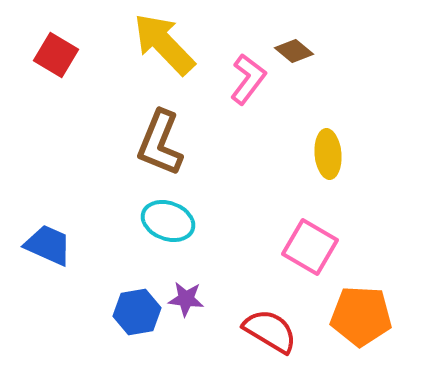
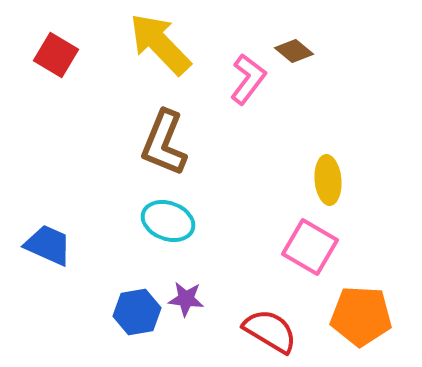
yellow arrow: moved 4 px left
brown L-shape: moved 4 px right
yellow ellipse: moved 26 px down
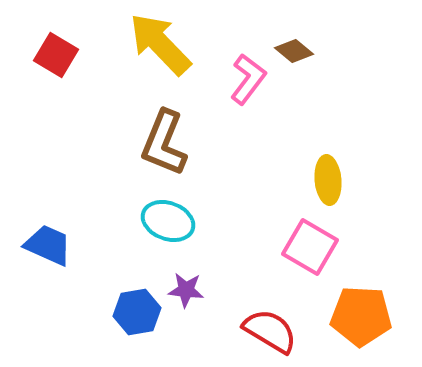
purple star: moved 9 px up
